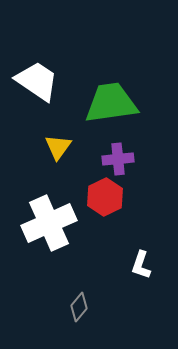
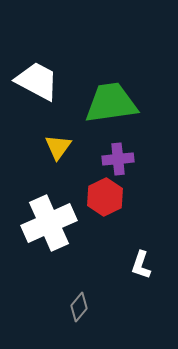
white trapezoid: rotated 6 degrees counterclockwise
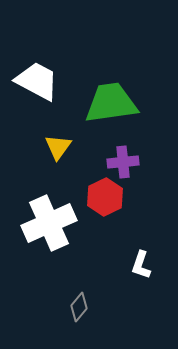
purple cross: moved 5 px right, 3 px down
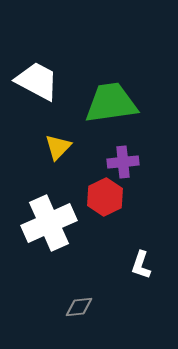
yellow triangle: rotated 8 degrees clockwise
gray diamond: rotated 44 degrees clockwise
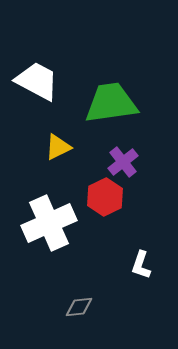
yellow triangle: rotated 20 degrees clockwise
purple cross: rotated 32 degrees counterclockwise
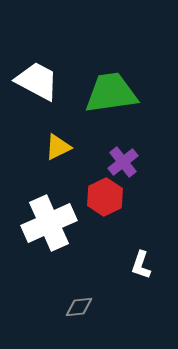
green trapezoid: moved 10 px up
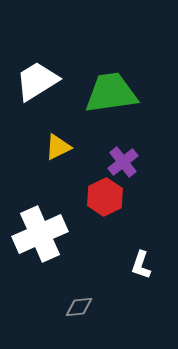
white trapezoid: rotated 60 degrees counterclockwise
white cross: moved 9 px left, 11 px down
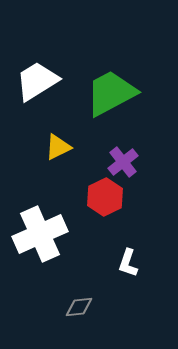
green trapezoid: rotated 20 degrees counterclockwise
white L-shape: moved 13 px left, 2 px up
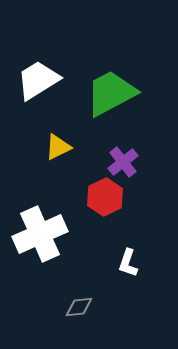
white trapezoid: moved 1 px right, 1 px up
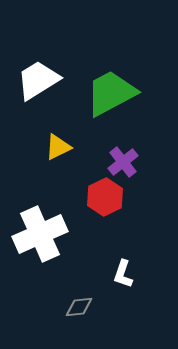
white L-shape: moved 5 px left, 11 px down
